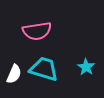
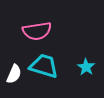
cyan trapezoid: moved 3 px up
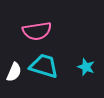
cyan star: rotated 12 degrees counterclockwise
white semicircle: moved 2 px up
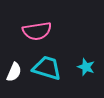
cyan trapezoid: moved 3 px right, 2 px down
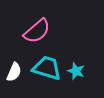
pink semicircle: rotated 32 degrees counterclockwise
cyan star: moved 10 px left, 4 px down
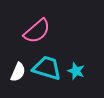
white semicircle: moved 4 px right
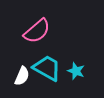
cyan trapezoid: rotated 12 degrees clockwise
white semicircle: moved 4 px right, 4 px down
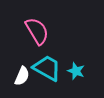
pink semicircle: rotated 80 degrees counterclockwise
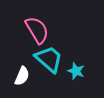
pink semicircle: moved 1 px up
cyan trapezoid: moved 2 px right, 9 px up; rotated 12 degrees clockwise
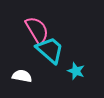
cyan trapezoid: moved 1 px right, 9 px up
white semicircle: rotated 102 degrees counterclockwise
